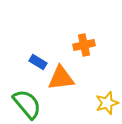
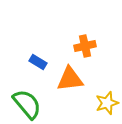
orange cross: moved 1 px right, 1 px down
orange triangle: moved 9 px right, 1 px down
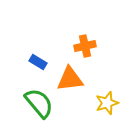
green semicircle: moved 12 px right, 1 px up
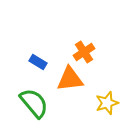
orange cross: moved 1 px left, 6 px down; rotated 20 degrees counterclockwise
green semicircle: moved 5 px left
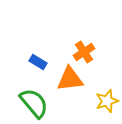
yellow star: moved 2 px up
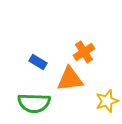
green semicircle: rotated 132 degrees clockwise
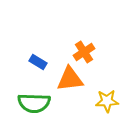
yellow star: rotated 15 degrees clockwise
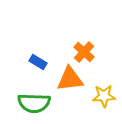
orange cross: rotated 15 degrees counterclockwise
yellow star: moved 3 px left, 5 px up
